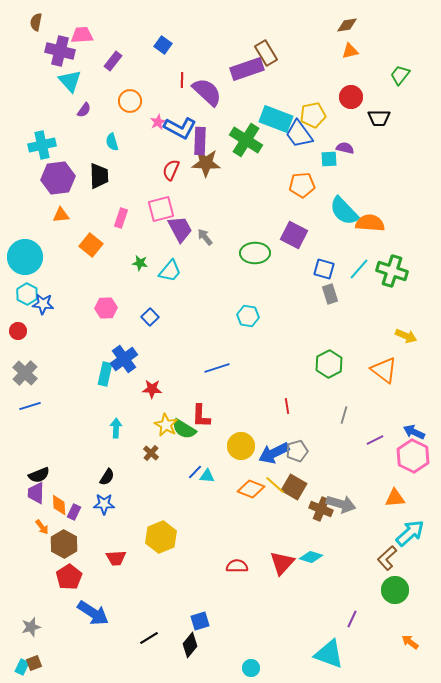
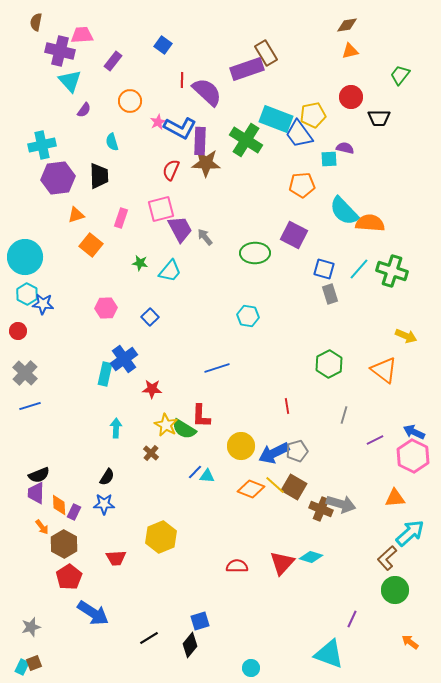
orange triangle at (61, 215): moved 15 px right; rotated 12 degrees counterclockwise
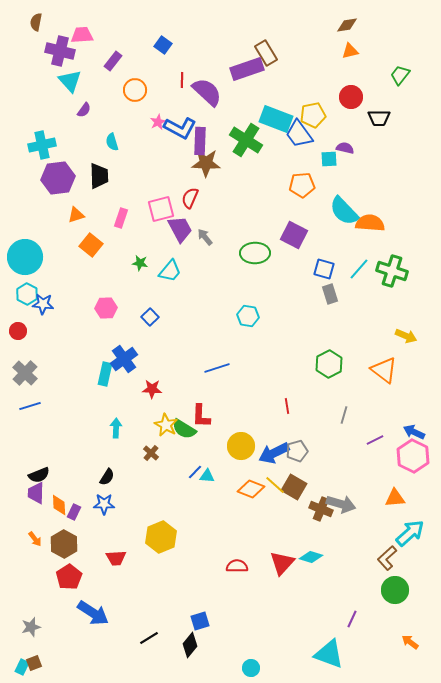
orange circle at (130, 101): moved 5 px right, 11 px up
red semicircle at (171, 170): moved 19 px right, 28 px down
orange arrow at (42, 527): moved 7 px left, 12 px down
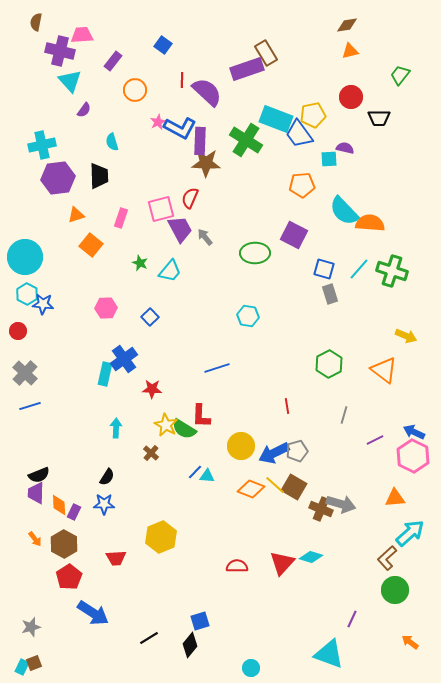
green star at (140, 263): rotated 14 degrees clockwise
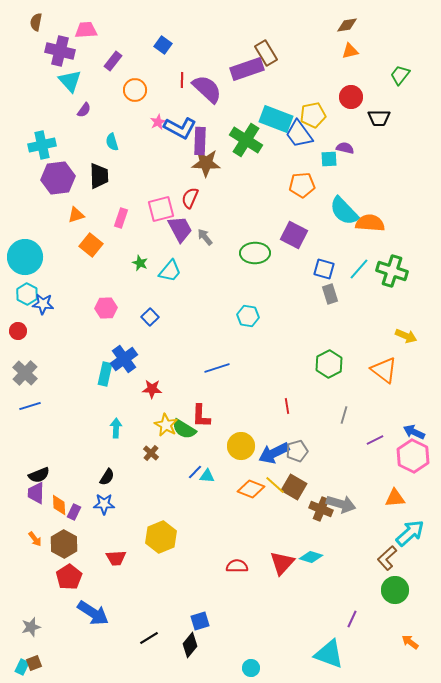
pink trapezoid at (82, 35): moved 4 px right, 5 px up
purple semicircle at (207, 92): moved 3 px up
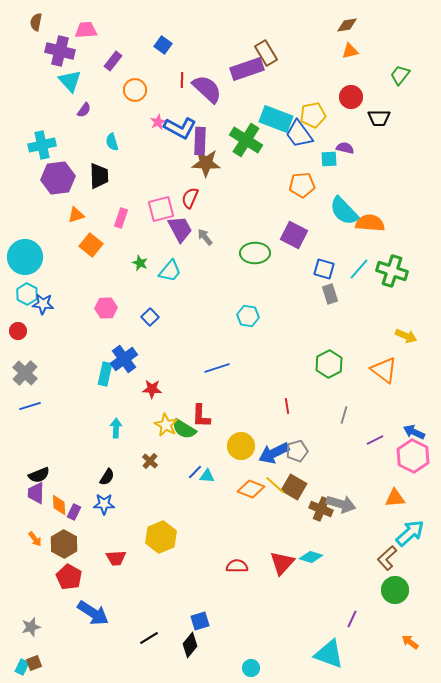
brown cross at (151, 453): moved 1 px left, 8 px down
red pentagon at (69, 577): rotated 10 degrees counterclockwise
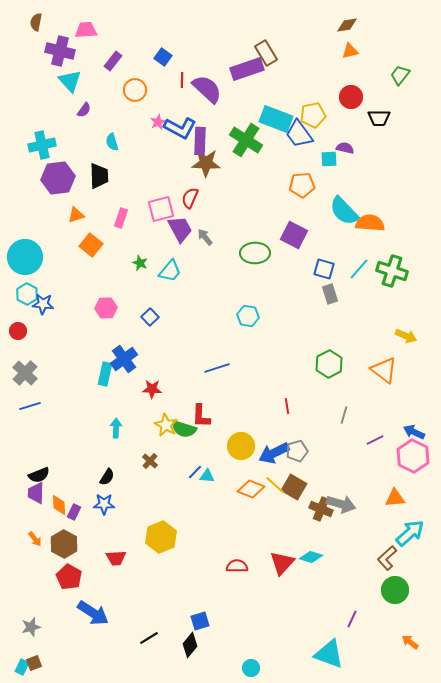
blue square at (163, 45): moved 12 px down
green semicircle at (184, 429): rotated 15 degrees counterclockwise
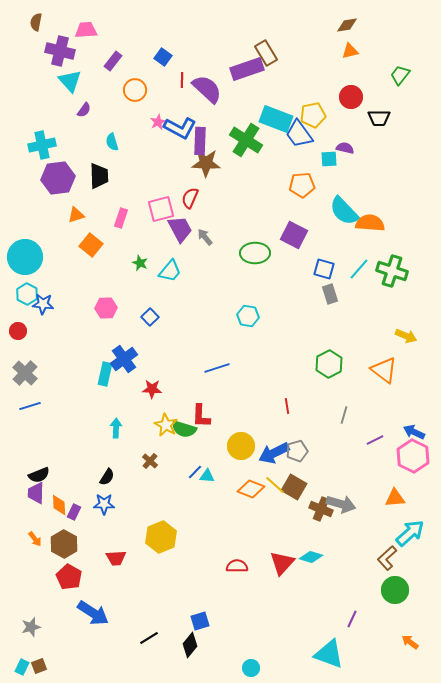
brown square at (34, 663): moved 5 px right, 3 px down
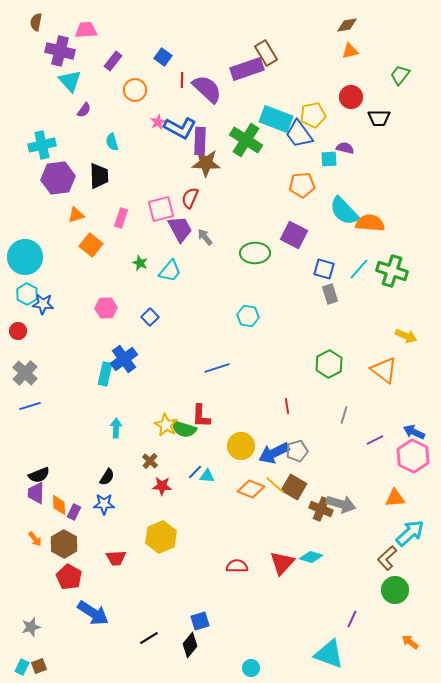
red star at (152, 389): moved 10 px right, 97 px down
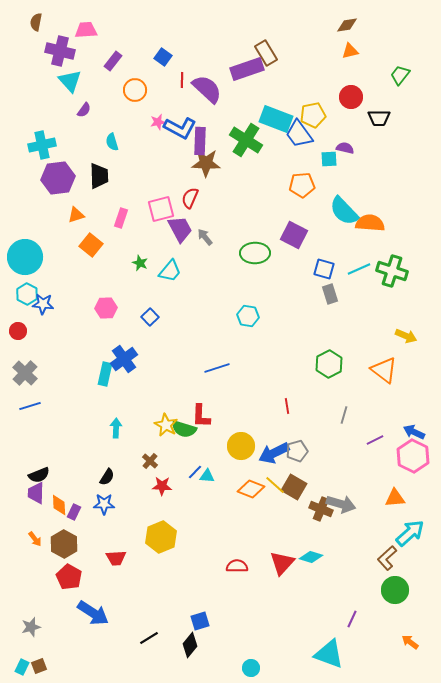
pink star at (158, 122): rotated 14 degrees clockwise
cyan line at (359, 269): rotated 25 degrees clockwise
